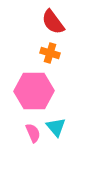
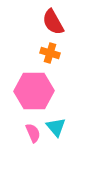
red semicircle: rotated 8 degrees clockwise
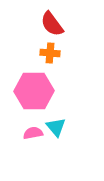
red semicircle: moved 1 px left, 2 px down; rotated 8 degrees counterclockwise
orange cross: rotated 12 degrees counterclockwise
pink semicircle: rotated 78 degrees counterclockwise
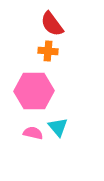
orange cross: moved 2 px left, 2 px up
cyan triangle: moved 2 px right
pink semicircle: rotated 24 degrees clockwise
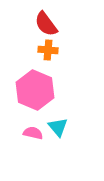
red semicircle: moved 6 px left
orange cross: moved 1 px up
pink hexagon: moved 1 px right, 1 px up; rotated 24 degrees clockwise
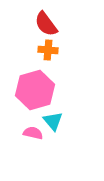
pink hexagon: rotated 21 degrees clockwise
cyan triangle: moved 5 px left, 6 px up
